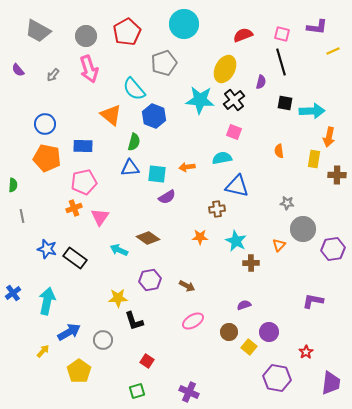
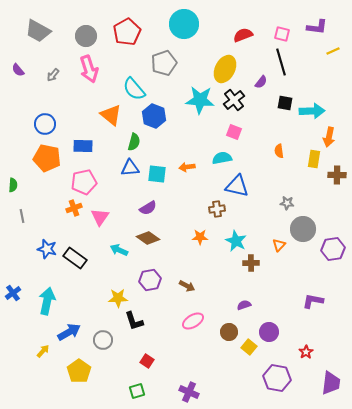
purple semicircle at (261, 82): rotated 24 degrees clockwise
purple semicircle at (167, 197): moved 19 px left, 11 px down
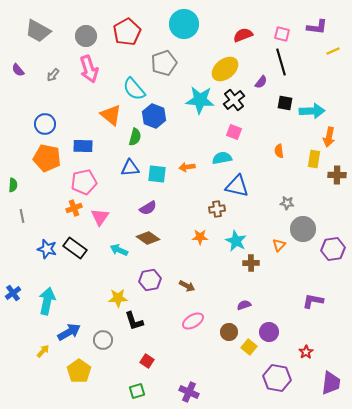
yellow ellipse at (225, 69): rotated 24 degrees clockwise
green semicircle at (134, 142): moved 1 px right, 5 px up
black rectangle at (75, 258): moved 10 px up
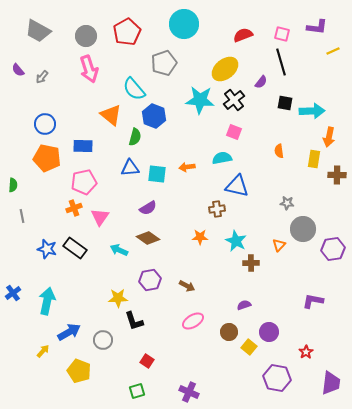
gray arrow at (53, 75): moved 11 px left, 2 px down
yellow pentagon at (79, 371): rotated 15 degrees counterclockwise
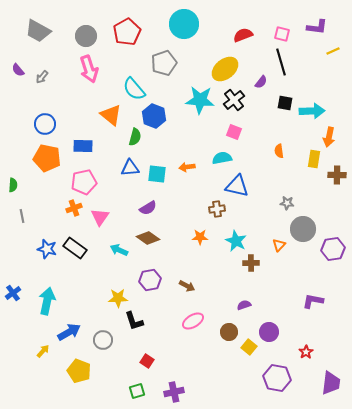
purple cross at (189, 392): moved 15 px left; rotated 36 degrees counterclockwise
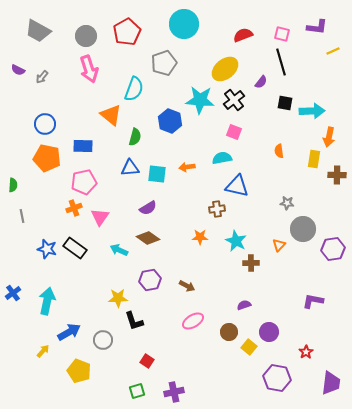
purple semicircle at (18, 70): rotated 24 degrees counterclockwise
cyan semicircle at (134, 89): rotated 120 degrees counterclockwise
blue hexagon at (154, 116): moved 16 px right, 5 px down
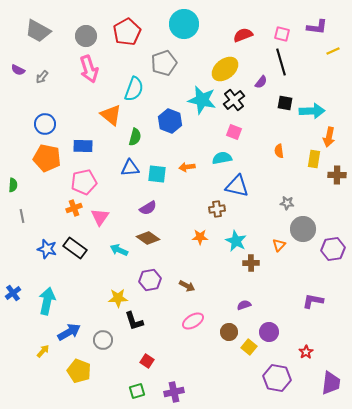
cyan star at (200, 100): moved 2 px right; rotated 8 degrees clockwise
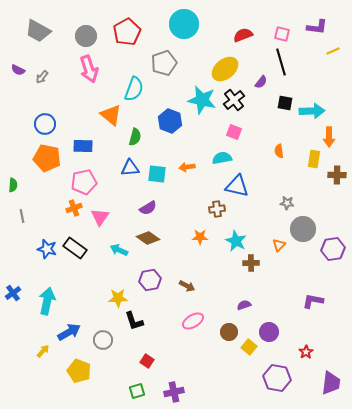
orange arrow at (329, 137): rotated 12 degrees counterclockwise
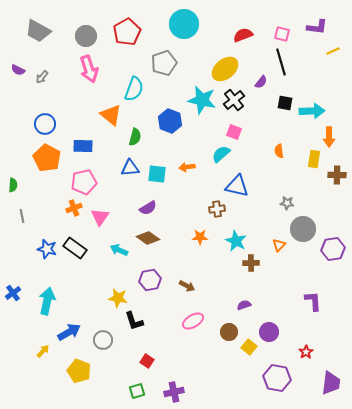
orange pentagon at (47, 158): rotated 16 degrees clockwise
cyan semicircle at (222, 158): moved 1 px left, 4 px up; rotated 30 degrees counterclockwise
yellow star at (118, 298): rotated 12 degrees clockwise
purple L-shape at (313, 301): rotated 75 degrees clockwise
